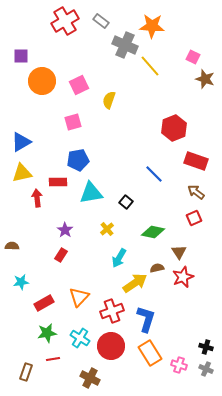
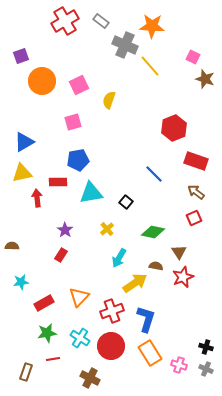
purple square at (21, 56): rotated 21 degrees counterclockwise
blue triangle at (21, 142): moved 3 px right
brown semicircle at (157, 268): moved 1 px left, 2 px up; rotated 24 degrees clockwise
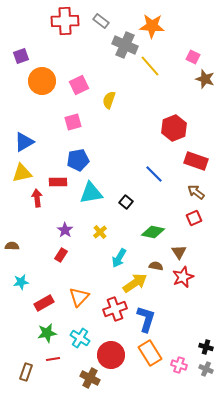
red cross at (65, 21): rotated 28 degrees clockwise
yellow cross at (107, 229): moved 7 px left, 3 px down
red cross at (112, 311): moved 3 px right, 2 px up
red circle at (111, 346): moved 9 px down
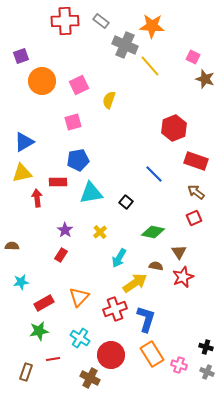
green star at (47, 333): moved 8 px left, 2 px up
orange rectangle at (150, 353): moved 2 px right, 1 px down
gray cross at (206, 369): moved 1 px right, 3 px down
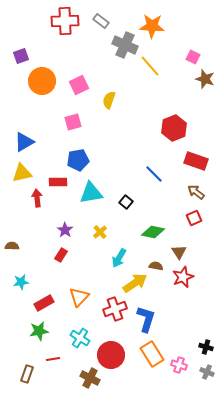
brown rectangle at (26, 372): moved 1 px right, 2 px down
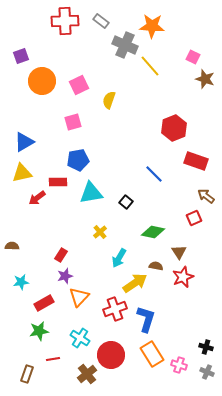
brown arrow at (196, 192): moved 10 px right, 4 px down
red arrow at (37, 198): rotated 120 degrees counterclockwise
purple star at (65, 230): moved 46 px down; rotated 21 degrees clockwise
brown cross at (90, 378): moved 3 px left, 4 px up; rotated 24 degrees clockwise
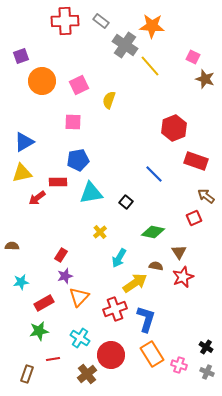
gray cross at (125, 45): rotated 10 degrees clockwise
pink square at (73, 122): rotated 18 degrees clockwise
black cross at (206, 347): rotated 16 degrees clockwise
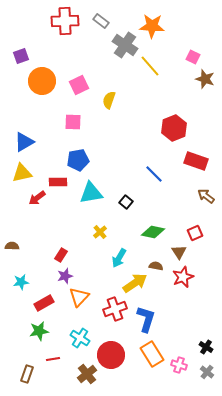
red square at (194, 218): moved 1 px right, 15 px down
gray cross at (207, 372): rotated 16 degrees clockwise
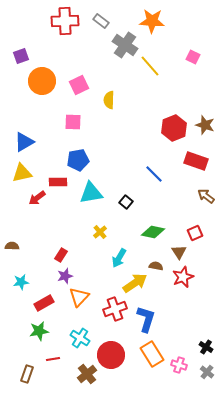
orange star at (152, 26): moved 5 px up
brown star at (205, 79): moved 46 px down
yellow semicircle at (109, 100): rotated 18 degrees counterclockwise
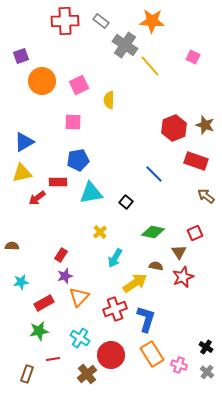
cyan arrow at (119, 258): moved 4 px left
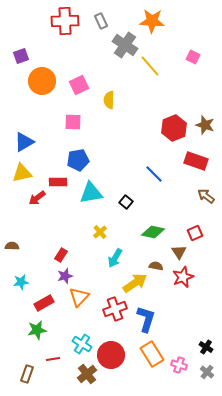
gray rectangle at (101, 21): rotated 28 degrees clockwise
green star at (39, 331): moved 2 px left, 1 px up
cyan cross at (80, 338): moved 2 px right, 6 px down
